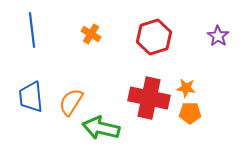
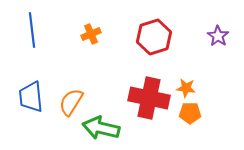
orange cross: rotated 36 degrees clockwise
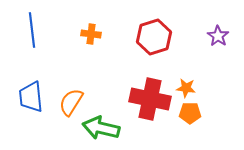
orange cross: rotated 30 degrees clockwise
red cross: moved 1 px right, 1 px down
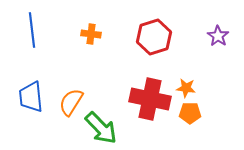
green arrow: rotated 147 degrees counterclockwise
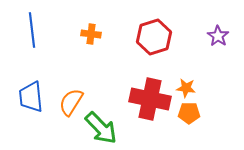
orange pentagon: moved 1 px left
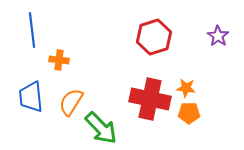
orange cross: moved 32 px left, 26 px down
